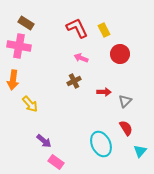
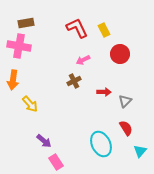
brown rectangle: rotated 42 degrees counterclockwise
pink arrow: moved 2 px right, 2 px down; rotated 48 degrees counterclockwise
pink rectangle: rotated 21 degrees clockwise
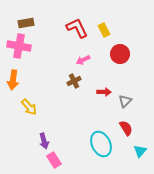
yellow arrow: moved 1 px left, 3 px down
purple arrow: rotated 35 degrees clockwise
pink rectangle: moved 2 px left, 2 px up
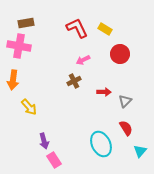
yellow rectangle: moved 1 px right, 1 px up; rotated 32 degrees counterclockwise
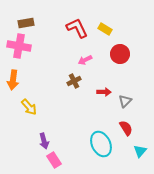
pink arrow: moved 2 px right
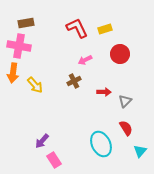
yellow rectangle: rotated 48 degrees counterclockwise
orange arrow: moved 7 px up
yellow arrow: moved 6 px right, 22 px up
purple arrow: moved 2 px left; rotated 56 degrees clockwise
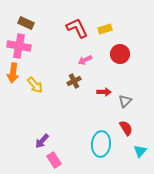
brown rectangle: rotated 35 degrees clockwise
cyan ellipse: rotated 30 degrees clockwise
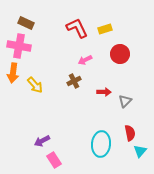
red semicircle: moved 4 px right, 5 px down; rotated 21 degrees clockwise
purple arrow: rotated 21 degrees clockwise
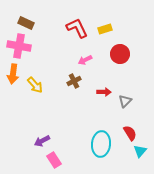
orange arrow: moved 1 px down
red semicircle: rotated 21 degrees counterclockwise
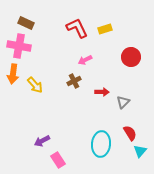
red circle: moved 11 px right, 3 px down
red arrow: moved 2 px left
gray triangle: moved 2 px left, 1 px down
pink rectangle: moved 4 px right
